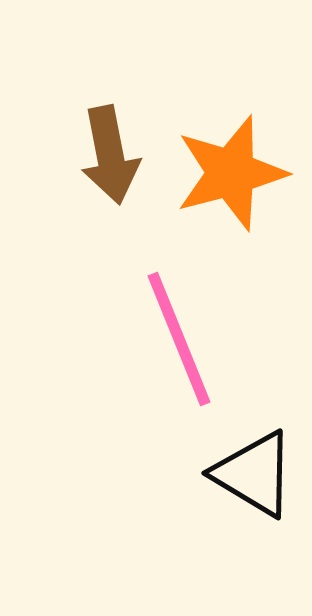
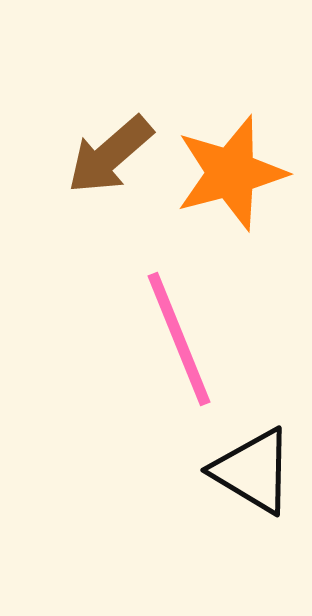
brown arrow: rotated 60 degrees clockwise
black triangle: moved 1 px left, 3 px up
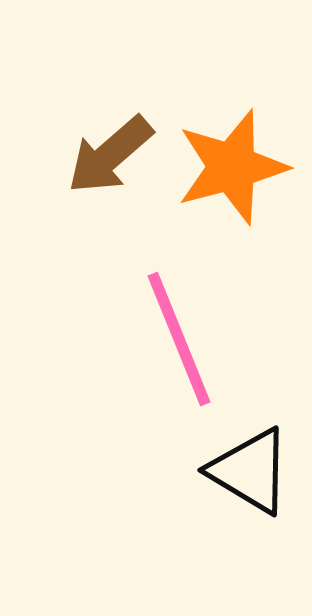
orange star: moved 1 px right, 6 px up
black triangle: moved 3 px left
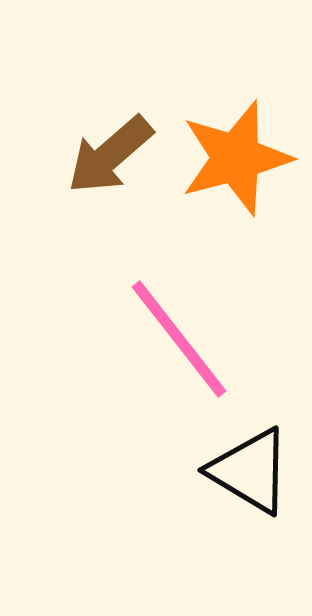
orange star: moved 4 px right, 9 px up
pink line: rotated 16 degrees counterclockwise
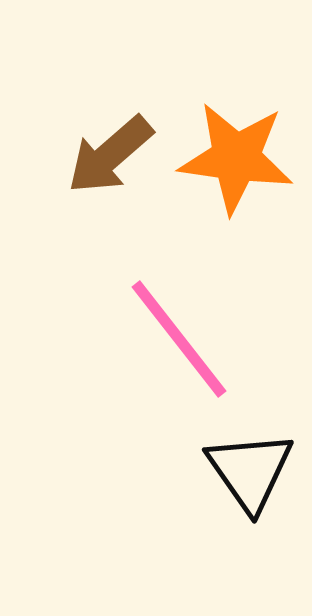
orange star: rotated 23 degrees clockwise
black triangle: rotated 24 degrees clockwise
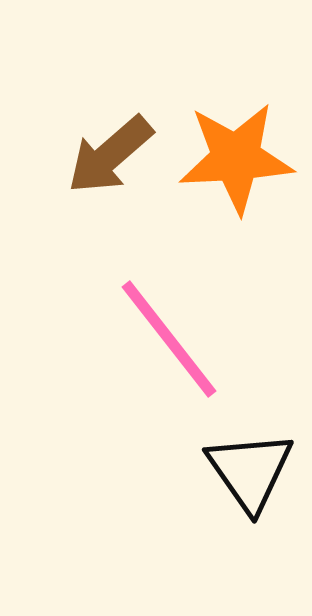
orange star: rotated 11 degrees counterclockwise
pink line: moved 10 px left
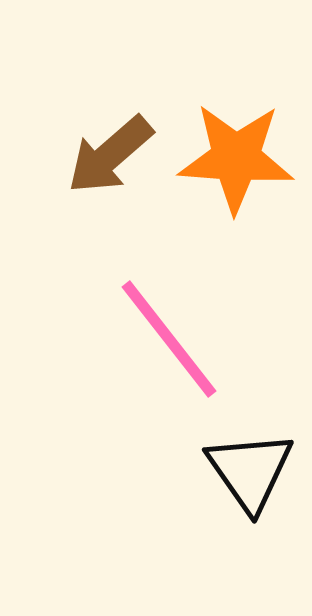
orange star: rotated 7 degrees clockwise
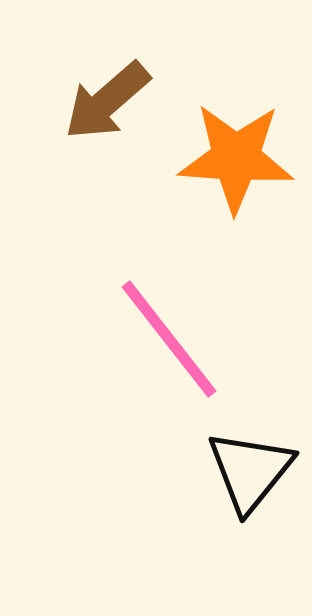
brown arrow: moved 3 px left, 54 px up
black triangle: rotated 14 degrees clockwise
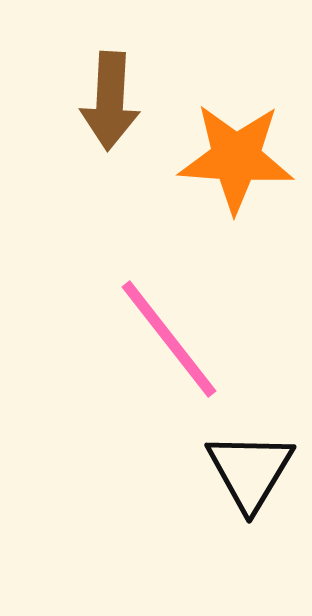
brown arrow: moved 3 px right; rotated 46 degrees counterclockwise
black triangle: rotated 8 degrees counterclockwise
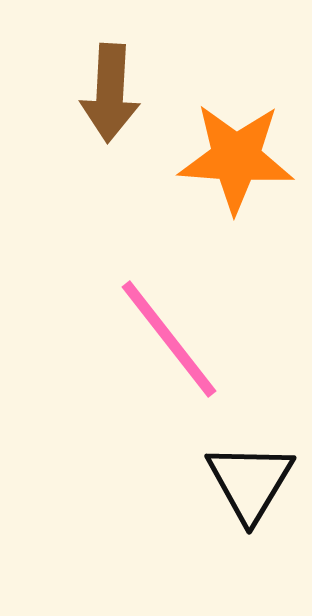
brown arrow: moved 8 px up
black triangle: moved 11 px down
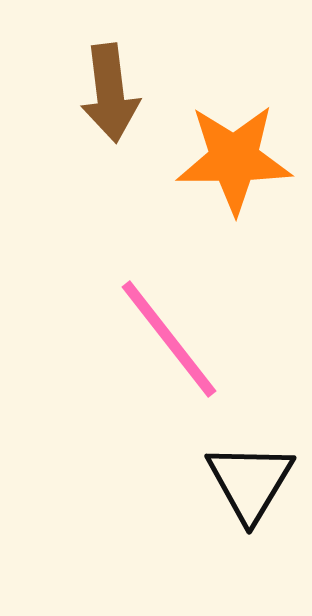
brown arrow: rotated 10 degrees counterclockwise
orange star: moved 2 px left, 1 px down; rotated 4 degrees counterclockwise
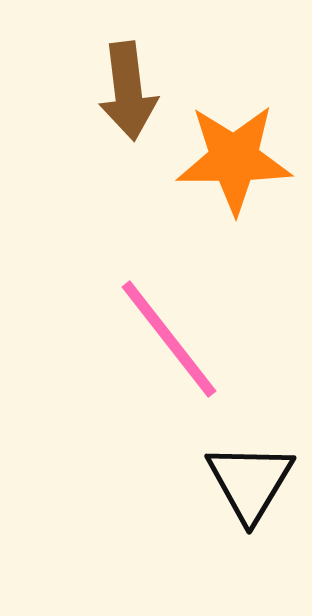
brown arrow: moved 18 px right, 2 px up
